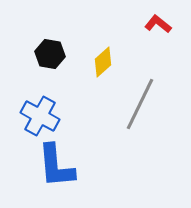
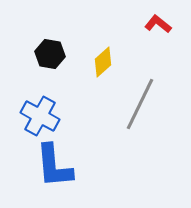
blue L-shape: moved 2 px left
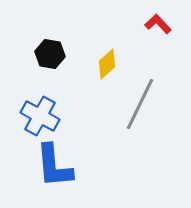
red L-shape: rotated 8 degrees clockwise
yellow diamond: moved 4 px right, 2 px down
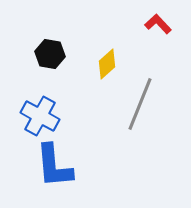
gray line: rotated 4 degrees counterclockwise
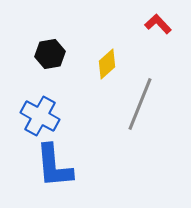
black hexagon: rotated 20 degrees counterclockwise
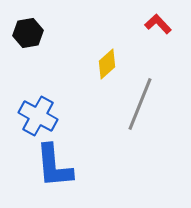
black hexagon: moved 22 px left, 21 px up
blue cross: moved 2 px left
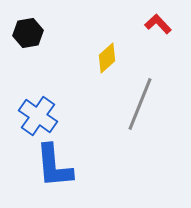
yellow diamond: moved 6 px up
blue cross: rotated 6 degrees clockwise
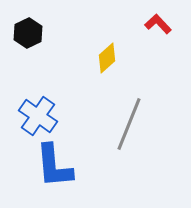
black hexagon: rotated 16 degrees counterclockwise
gray line: moved 11 px left, 20 px down
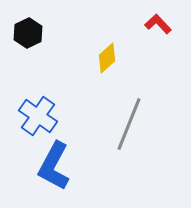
blue L-shape: rotated 33 degrees clockwise
